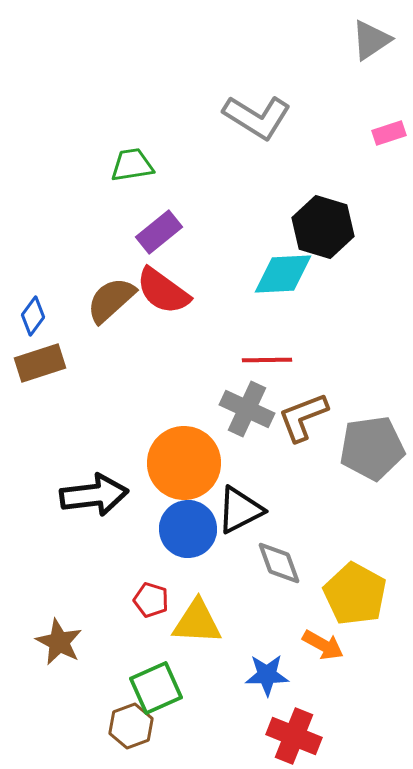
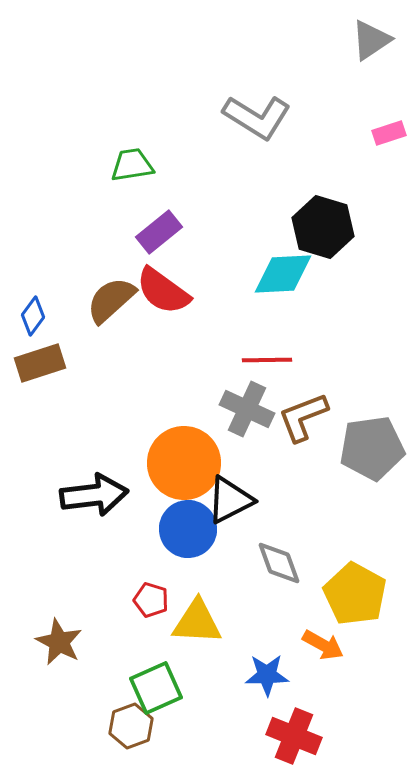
black triangle: moved 10 px left, 10 px up
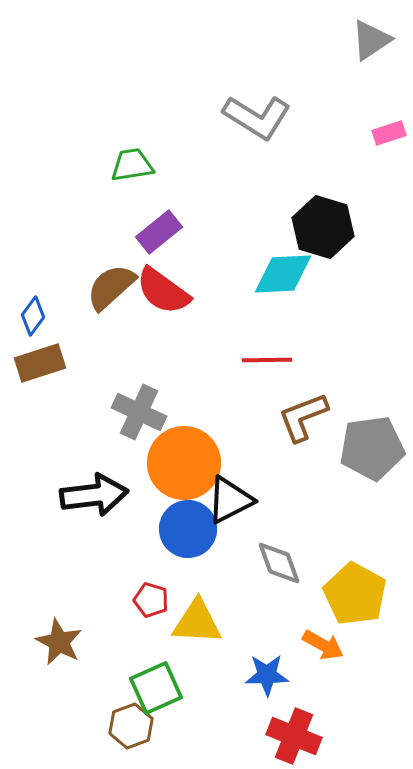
brown semicircle: moved 13 px up
gray cross: moved 108 px left, 3 px down
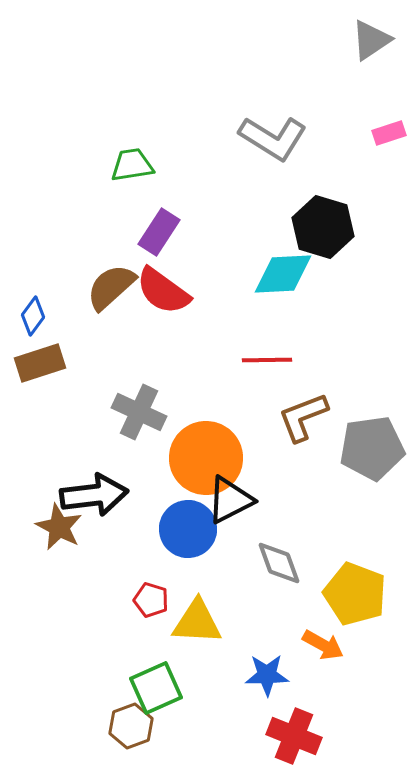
gray L-shape: moved 16 px right, 21 px down
purple rectangle: rotated 18 degrees counterclockwise
orange circle: moved 22 px right, 5 px up
yellow pentagon: rotated 8 degrees counterclockwise
brown star: moved 115 px up
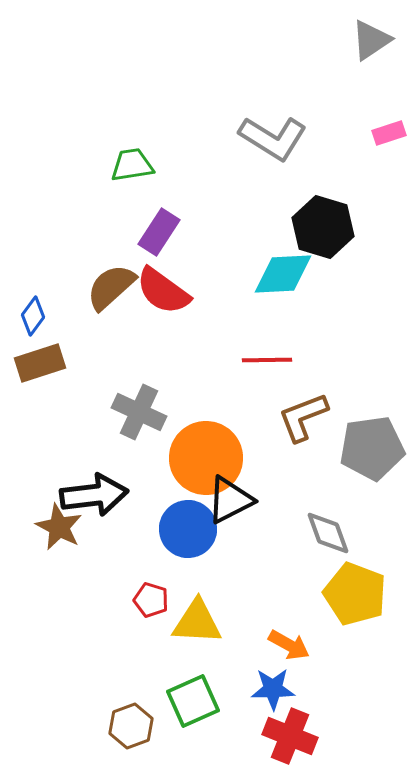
gray diamond: moved 49 px right, 30 px up
orange arrow: moved 34 px left
blue star: moved 6 px right, 14 px down
green square: moved 37 px right, 13 px down
red cross: moved 4 px left
